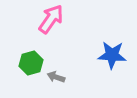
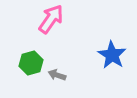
blue star: rotated 28 degrees clockwise
gray arrow: moved 1 px right, 2 px up
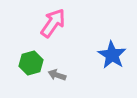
pink arrow: moved 2 px right, 4 px down
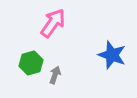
blue star: rotated 12 degrees counterclockwise
gray arrow: moved 2 px left; rotated 90 degrees clockwise
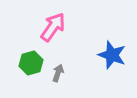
pink arrow: moved 4 px down
gray arrow: moved 3 px right, 2 px up
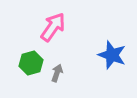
gray arrow: moved 1 px left
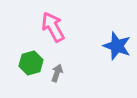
pink arrow: rotated 64 degrees counterclockwise
blue star: moved 5 px right, 9 px up
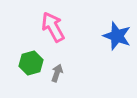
blue star: moved 10 px up
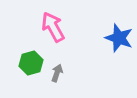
blue star: moved 2 px right, 2 px down
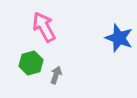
pink arrow: moved 9 px left
gray arrow: moved 1 px left, 2 px down
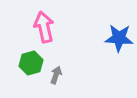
pink arrow: rotated 16 degrees clockwise
blue star: rotated 16 degrees counterclockwise
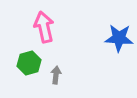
green hexagon: moved 2 px left
gray arrow: rotated 12 degrees counterclockwise
